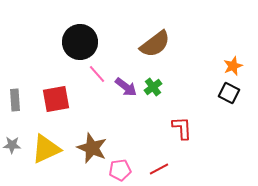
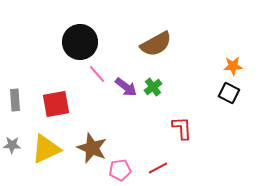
brown semicircle: moved 1 px right; rotated 8 degrees clockwise
orange star: rotated 18 degrees clockwise
red square: moved 5 px down
red line: moved 1 px left, 1 px up
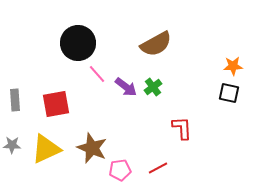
black circle: moved 2 px left, 1 px down
black square: rotated 15 degrees counterclockwise
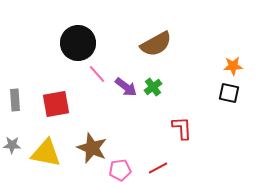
yellow triangle: moved 4 px down; rotated 36 degrees clockwise
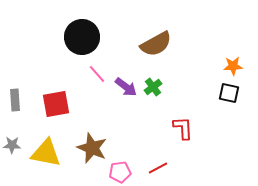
black circle: moved 4 px right, 6 px up
red L-shape: moved 1 px right
pink pentagon: moved 2 px down
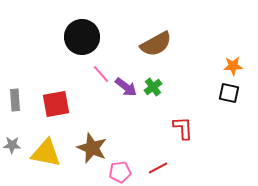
pink line: moved 4 px right
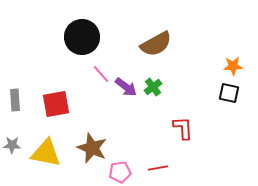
red line: rotated 18 degrees clockwise
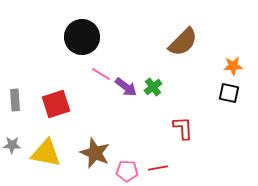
brown semicircle: moved 27 px right, 2 px up; rotated 16 degrees counterclockwise
pink line: rotated 18 degrees counterclockwise
red square: rotated 8 degrees counterclockwise
brown star: moved 3 px right, 5 px down
pink pentagon: moved 7 px right, 1 px up; rotated 10 degrees clockwise
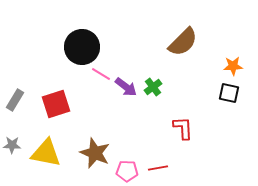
black circle: moved 10 px down
gray rectangle: rotated 35 degrees clockwise
